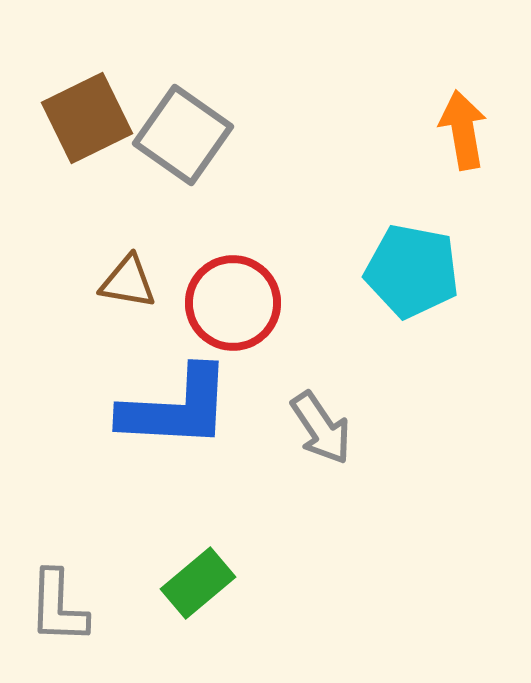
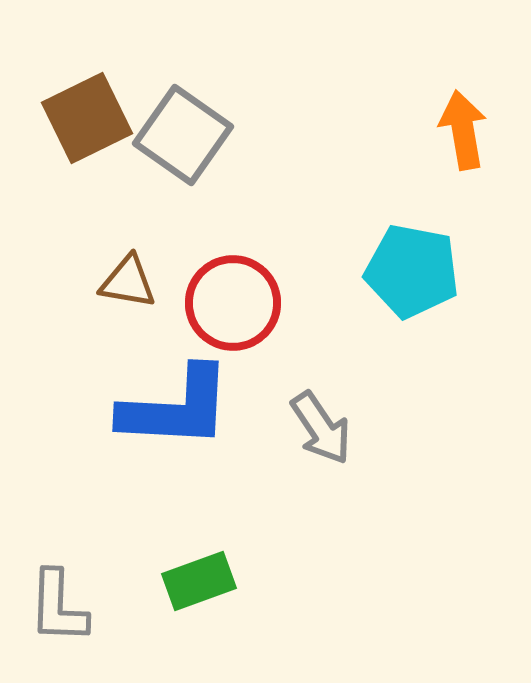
green rectangle: moved 1 px right, 2 px up; rotated 20 degrees clockwise
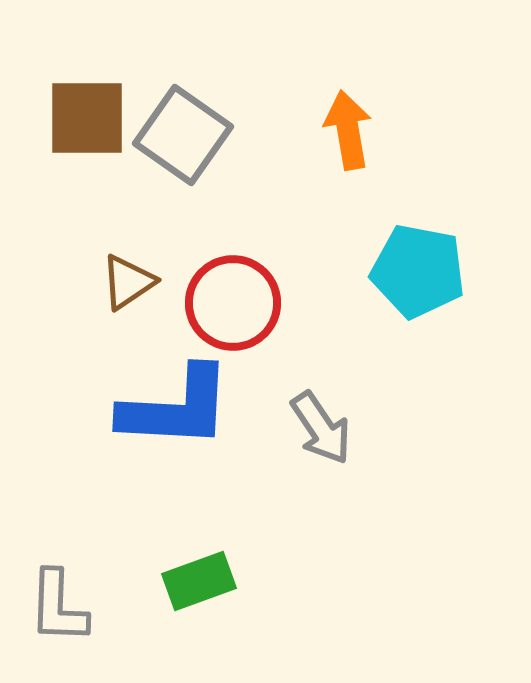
brown square: rotated 26 degrees clockwise
orange arrow: moved 115 px left
cyan pentagon: moved 6 px right
brown triangle: rotated 44 degrees counterclockwise
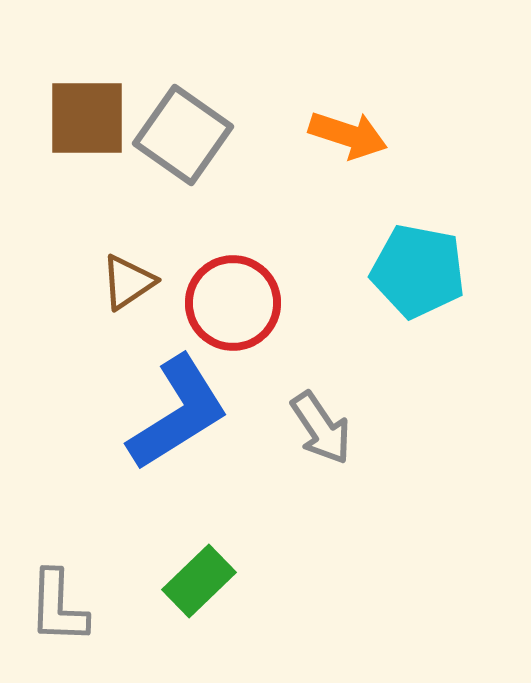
orange arrow: moved 5 px down; rotated 118 degrees clockwise
blue L-shape: moved 2 px right, 5 px down; rotated 35 degrees counterclockwise
green rectangle: rotated 24 degrees counterclockwise
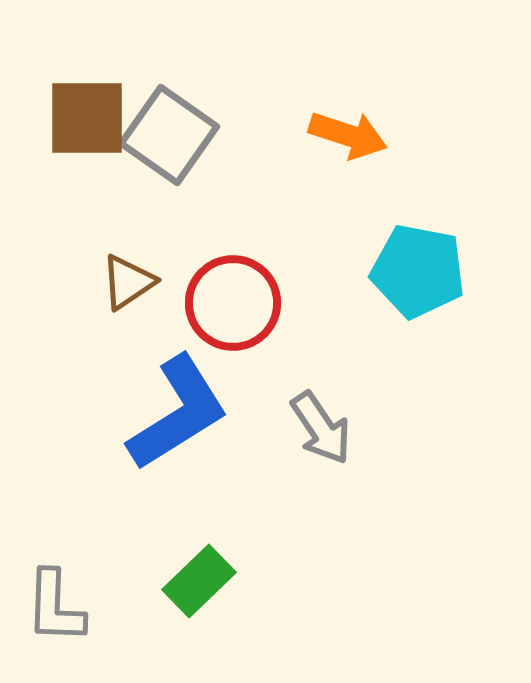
gray square: moved 14 px left
gray L-shape: moved 3 px left
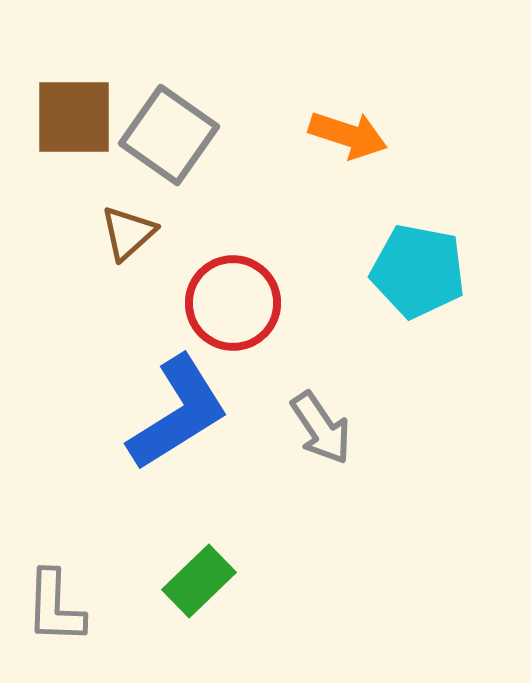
brown square: moved 13 px left, 1 px up
brown triangle: moved 49 px up; rotated 8 degrees counterclockwise
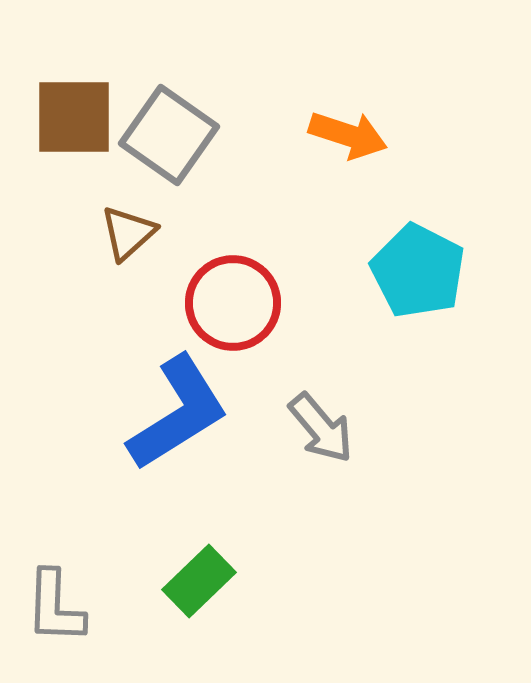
cyan pentagon: rotated 16 degrees clockwise
gray arrow: rotated 6 degrees counterclockwise
